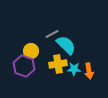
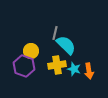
gray line: moved 3 px right, 1 px up; rotated 48 degrees counterclockwise
yellow cross: moved 1 px left, 1 px down
cyan star: rotated 16 degrees clockwise
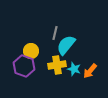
cyan semicircle: rotated 95 degrees counterclockwise
orange arrow: moved 1 px right; rotated 49 degrees clockwise
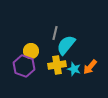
orange arrow: moved 4 px up
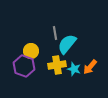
gray line: rotated 24 degrees counterclockwise
cyan semicircle: moved 1 px right, 1 px up
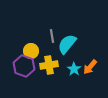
gray line: moved 3 px left, 3 px down
yellow cross: moved 8 px left
cyan star: rotated 16 degrees clockwise
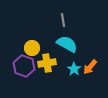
gray line: moved 11 px right, 16 px up
cyan semicircle: rotated 80 degrees clockwise
yellow circle: moved 1 px right, 3 px up
yellow cross: moved 2 px left, 2 px up
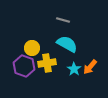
gray line: rotated 64 degrees counterclockwise
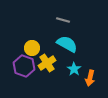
yellow cross: rotated 24 degrees counterclockwise
orange arrow: moved 11 px down; rotated 28 degrees counterclockwise
